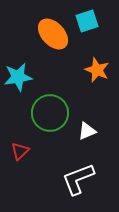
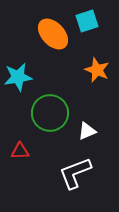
red triangle: rotated 42 degrees clockwise
white L-shape: moved 3 px left, 6 px up
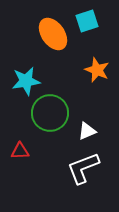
orange ellipse: rotated 8 degrees clockwise
cyan star: moved 8 px right, 4 px down
white L-shape: moved 8 px right, 5 px up
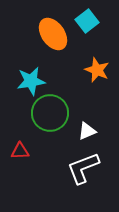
cyan square: rotated 20 degrees counterclockwise
cyan star: moved 5 px right
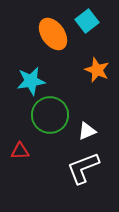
green circle: moved 2 px down
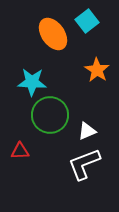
orange star: rotated 10 degrees clockwise
cyan star: moved 1 px right, 1 px down; rotated 12 degrees clockwise
white L-shape: moved 1 px right, 4 px up
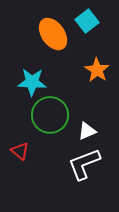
red triangle: rotated 42 degrees clockwise
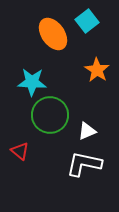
white L-shape: rotated 33 degrees clockwise
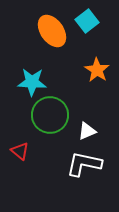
orange ellipse: moved 1 px left, 3 px up
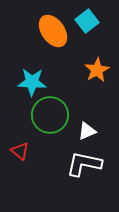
orange ellipse: moved 1 px right
orange star: rotated 10 degrees clockwise
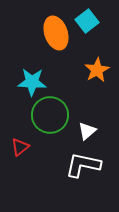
orange ellipse: moved 3 px right, 2 px down; rotated 16 degrees clockwise
white triangle: rotated 18 degrees counterclockwise
red triangle: moved 4 px up; rotated 42 degrees clockwise
white L-shape: moved 1 px left, 1 px down
